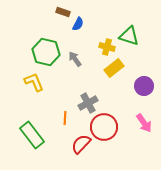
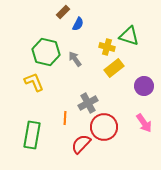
brown rectangle: rotated 64 degrees counterclockwise
green rectangle: rotated 48 degrees clockwise
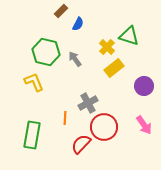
brown rectangle: moved 2 px left, 1 px up
yellow cross: rotated 28 degrees clockwise
pink arrow: moved 2 px down
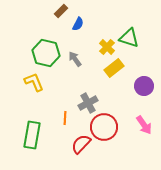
green triangle: moved 2 px down
green hexagon: moved 1 px down
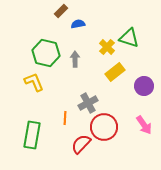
blue semicircle: rotated 128 degrees counterclockwise
gray arrow: rotated 35 degrees clockwise
yellow rectangle: moved 1 px right, 4 px down
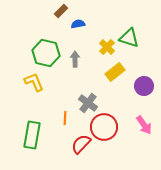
gray cross: rotated 24 degrees counterclockwise
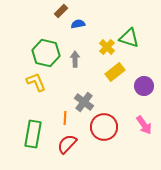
yellow L-shape: moved 2 px right
gray cross: moved 4 px left, 1 px up
green rectangle: moved 1 px right, 1 px up
red semicircle: moved 14 px left
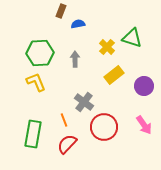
brown rectangle: rotated 24 degrees counterclockwise
green triangle: moved 3 px right
green hexagon: moved 6 px left; rotated 16 degrees counterclockwise
yellow rectangle: moved 1 px left, 3 px down
orange line: moved 1 px left, 2 px down; rotated 24 degrees counterclockwise
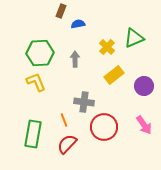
green triangle: moved 2 px right; rotated 40 degrees counterclockwise
gray cross: rotated 30 degrees counterclockwise
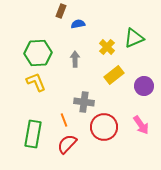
green hexagon: moved 2 px left
pink arrow: moved 3 px left
